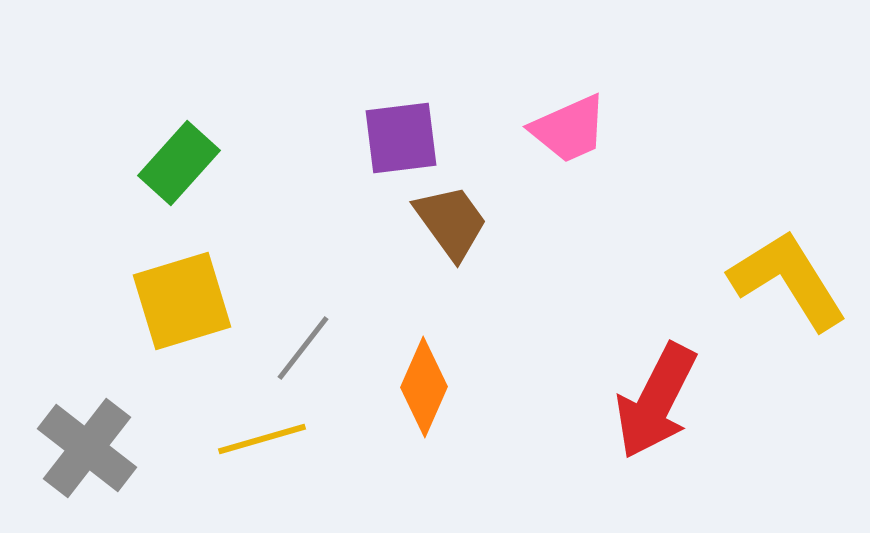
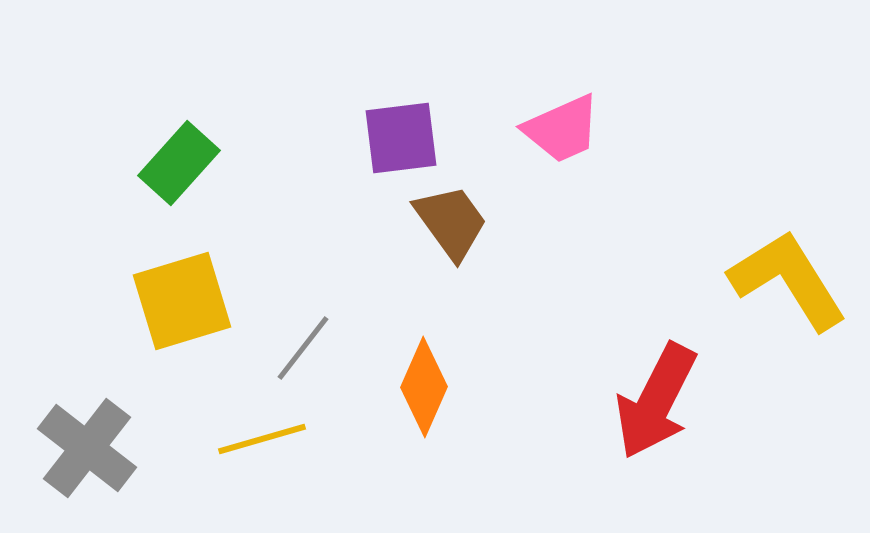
pink trapezoid: moved 7 px left
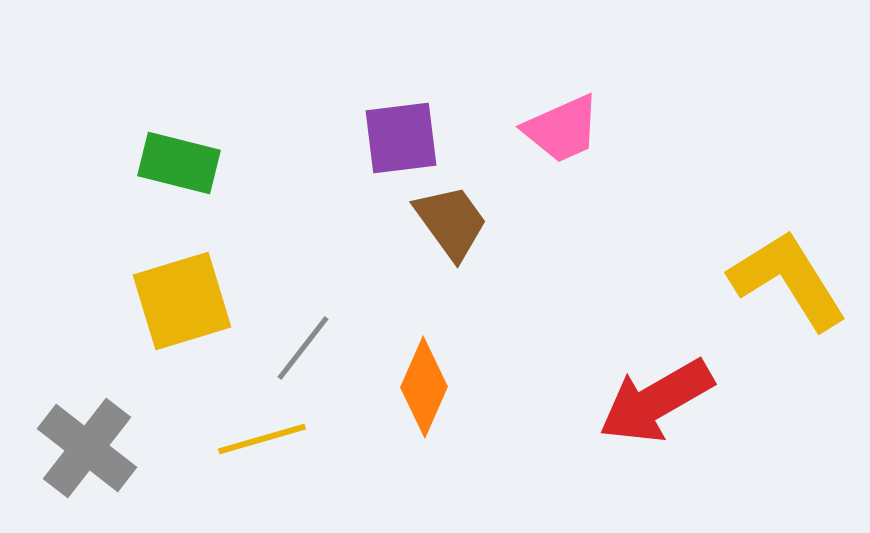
green rectangle: rotated 62 degrees clockwise
red arrow: rotated 33 degrees clockwise
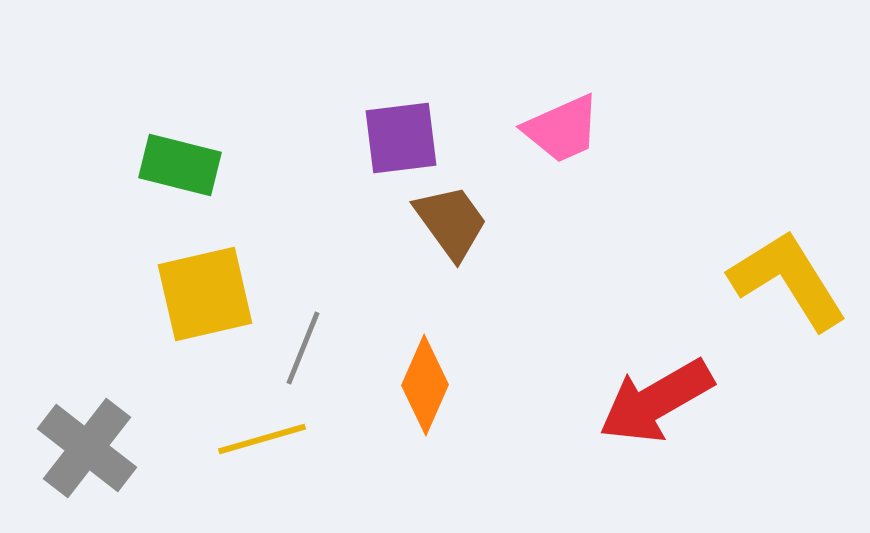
green rectangle: moved 1 px right, 2 px down
yellow square: moved 23 px right, 7 px up; rotated 4 degrees clockwise
gray line: rotated 16 degrees counterclockwise
orange diamond: moved 1 px right, 2 px up
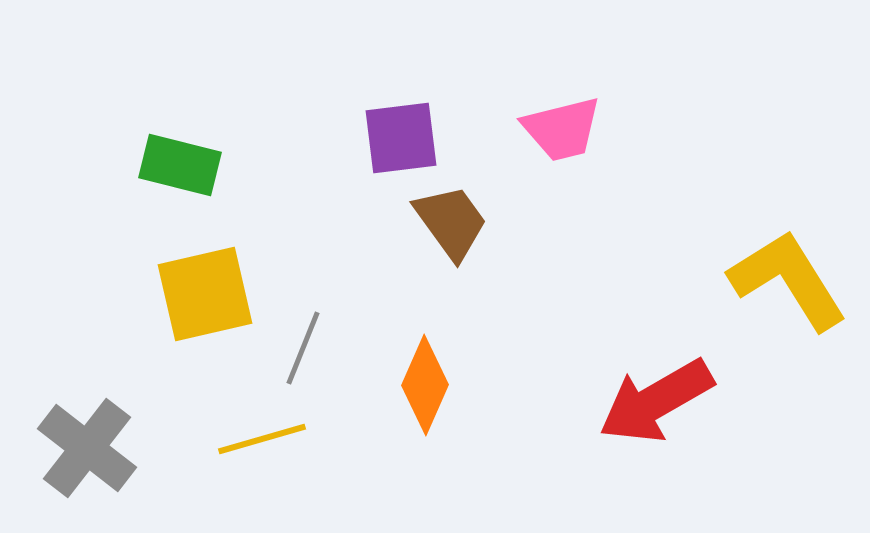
pink trapezoid: rotated 10 degrees clockwise
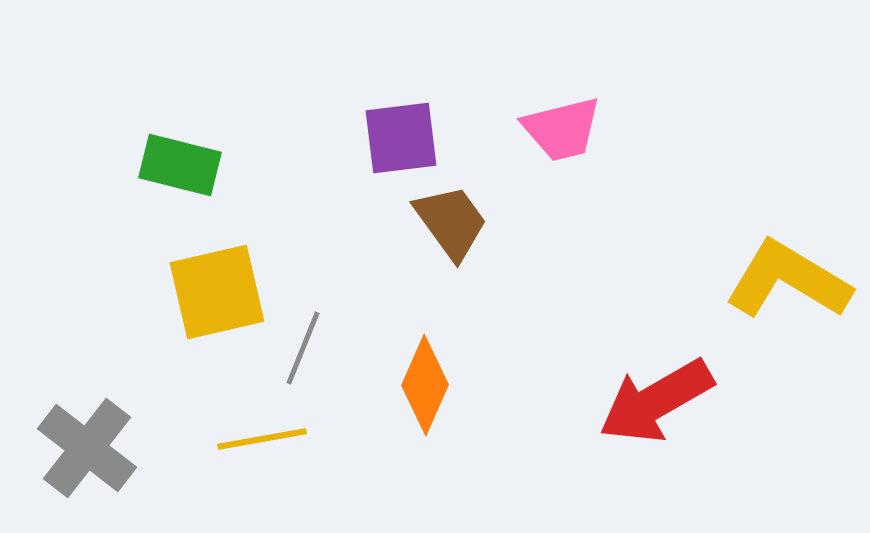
yellow L-shape: rotated 27 degrees counterclockwise
yellow square: moved 12 px right, 2 px up
yellow line: rotated 6 degrees clockwise
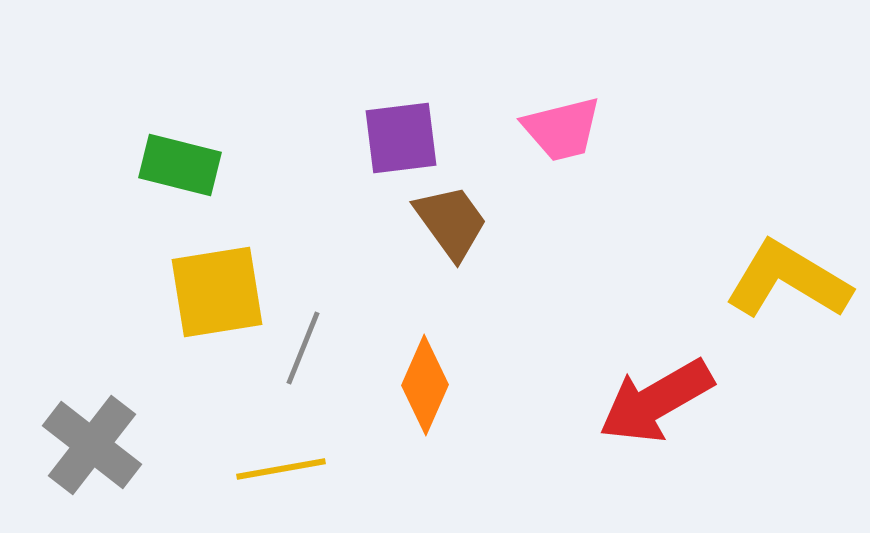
yellow square: rotated 4 degrees clockwise
yellow line: moved 19 px right, 30 px down
gray cross: moved 5 px right, 3 px up
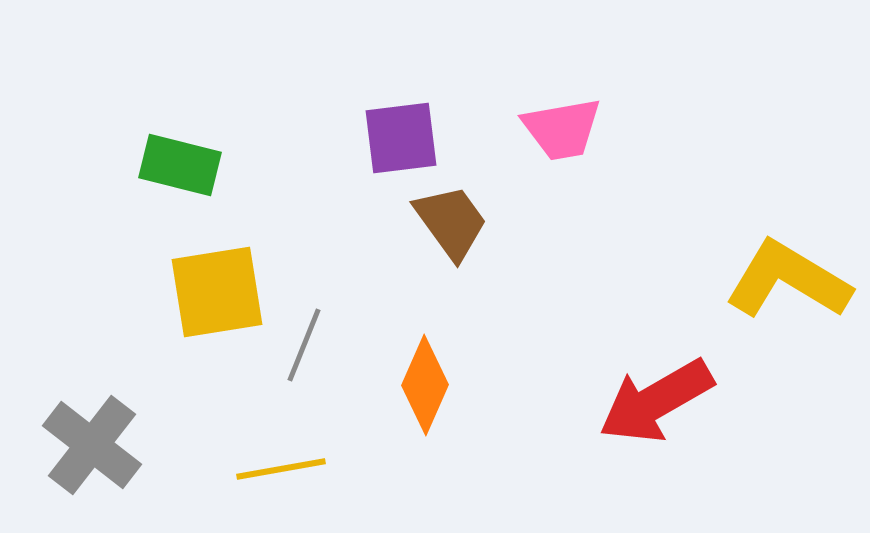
pink trapezoid: rotated 4 degrees clockwise
gray line: moved 1 px right, 3 px up
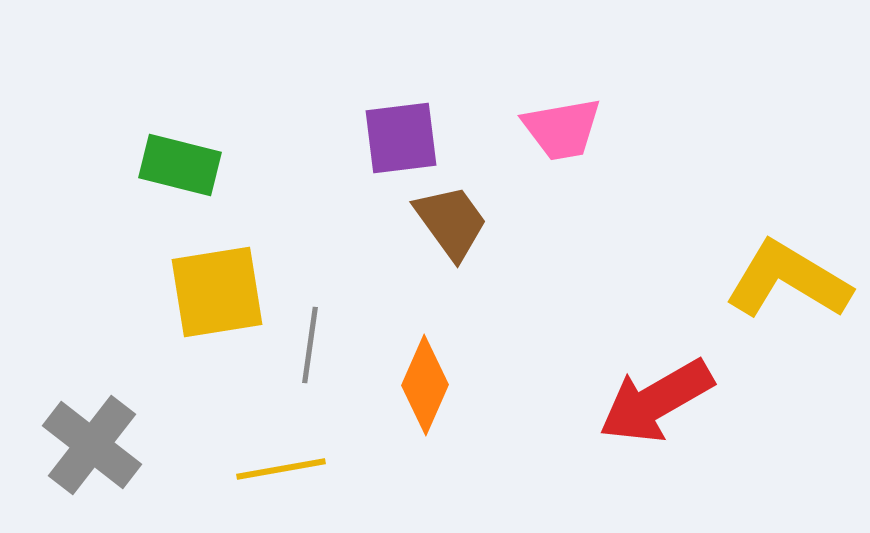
gray line: moved 6 px right; rotated 14 degrees counterclockwise
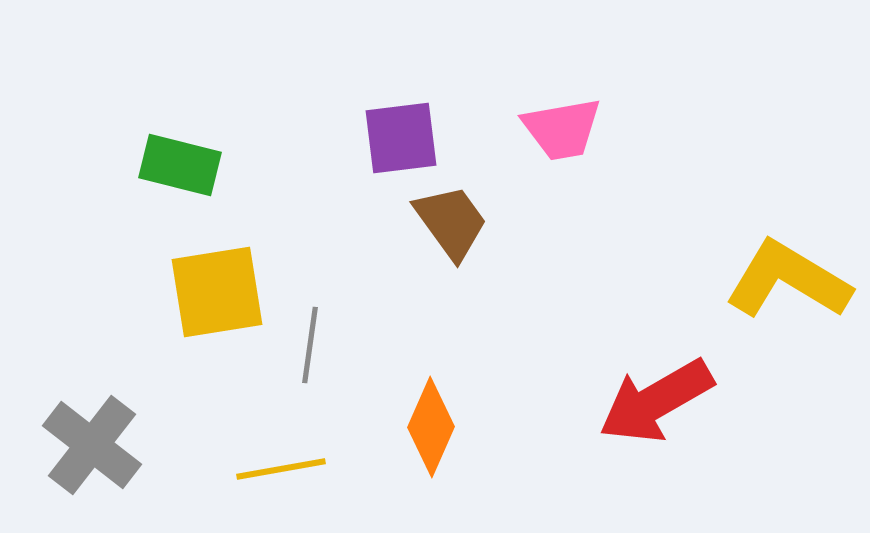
orange diamond: moved 6 px right, 42 px down
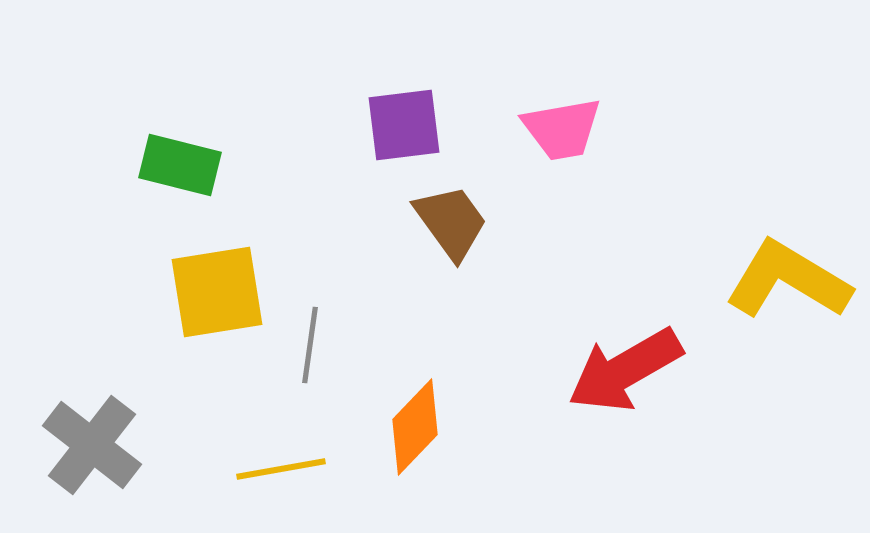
purple square: moved 3 px right, 13 px up
red arrow: moved 31 px left, 31 px up
orange diamond: moved 16 px left; rotated 20 degrees clockwise
